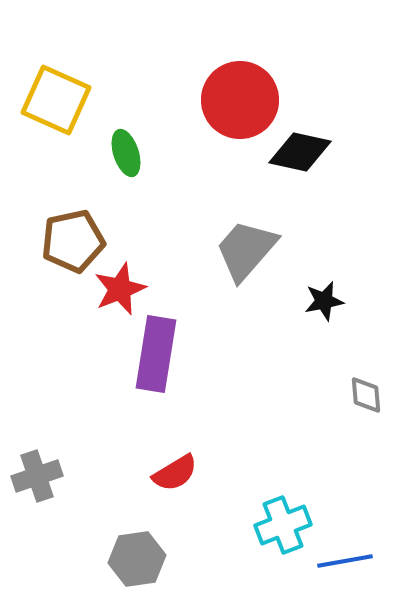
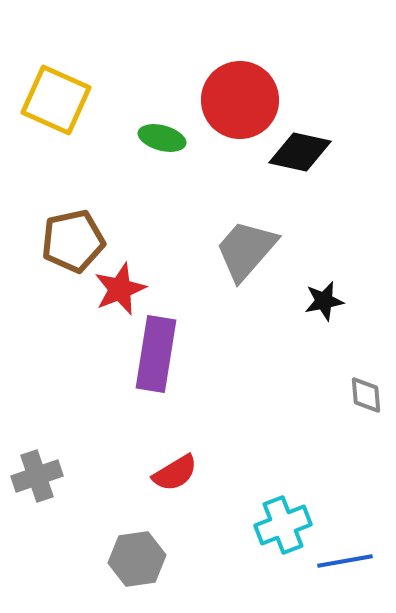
green ellipse: moved 36 px right, 15 px up; rotated 57 degrees counterclockwise
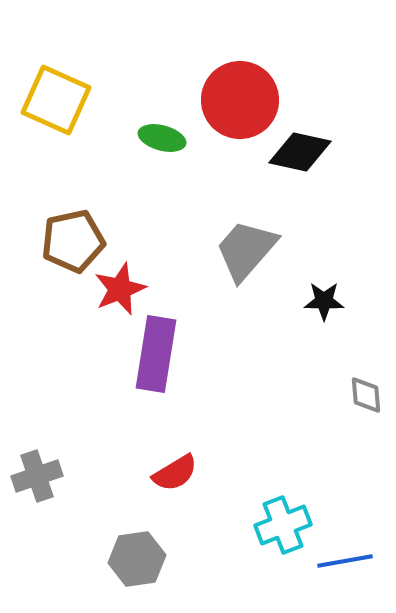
black star: rotated 12 degrees clockwise
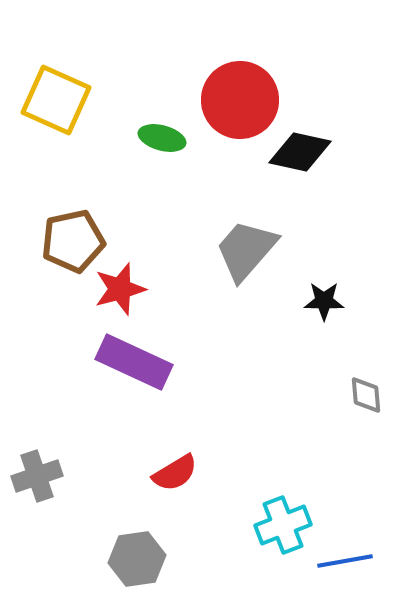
red star: rotated 6 degrees clockwise
purple rectangle: moved 22 px left, 8 px down; rotated 74 degrees counterclockwise
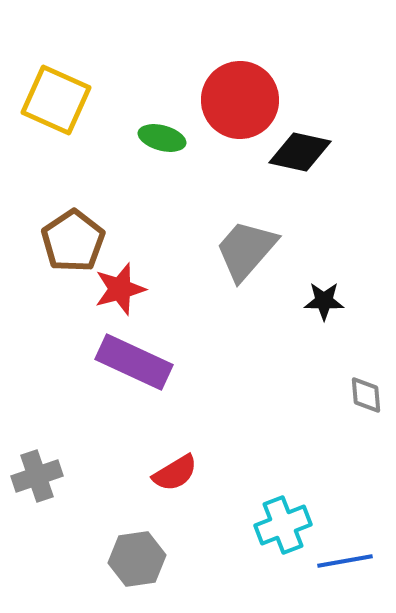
brown pentagon: rotated 22 degrees counterclockwise
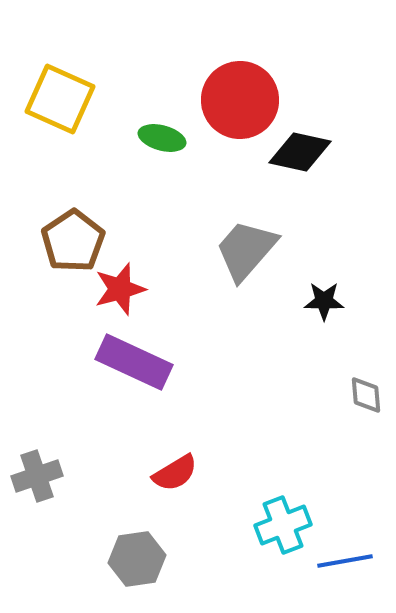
yellow square: moved 4 px right, 1 px up
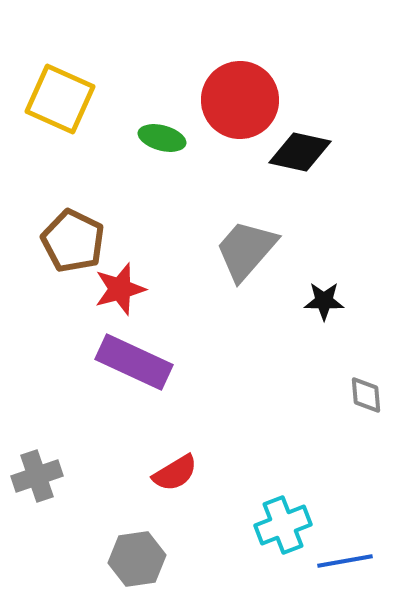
brown pentagon: rotated 12 degrees counterclockwise
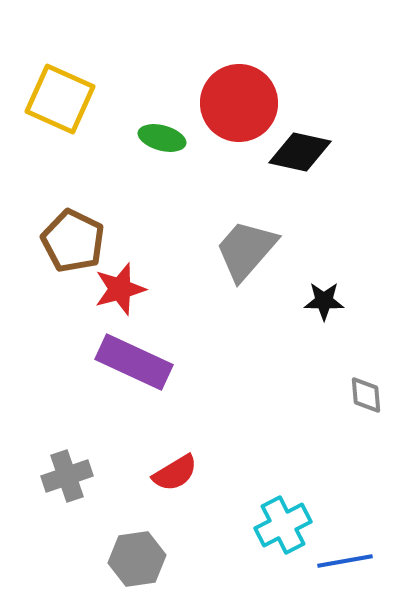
red circle: moved 1 px left, 3 px down
gray cross: moved 30 px right
cyan cross: rotated 6 degrees counterclockwise
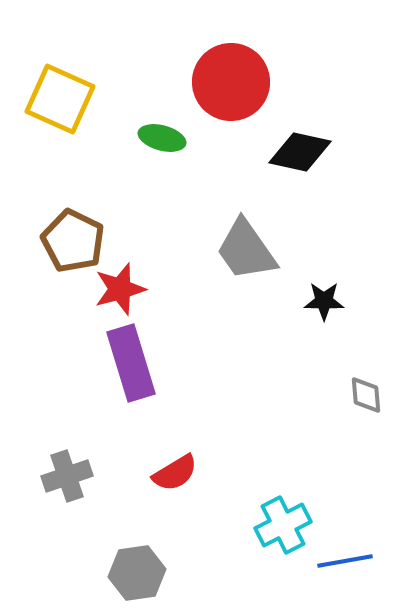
red circle: moved 8 px left, 21 px up
gray trapezoid: rotated 76 degrees counterclockwise
purple rectangle: moved 3 px left, 1 px down; rotated 48 degrees clockwise
gray hexagon: moved 14 px down
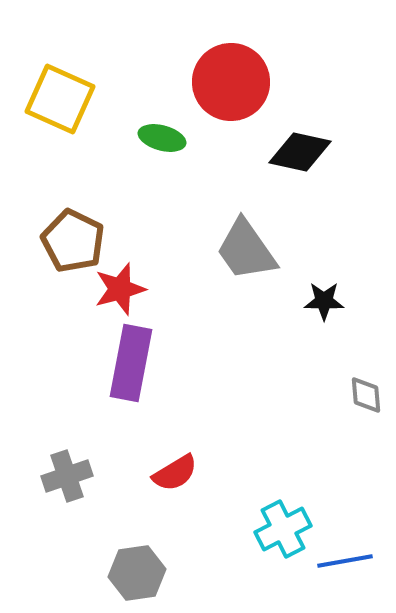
purple rectangle: rotated 28 degrees clockwise
cyan cross: moved 4 px down
